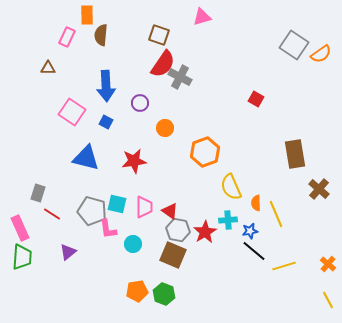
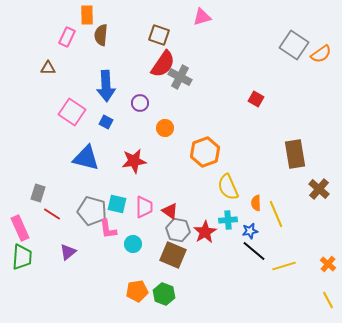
yellow semicircle at (231, 187): moved 3 px left
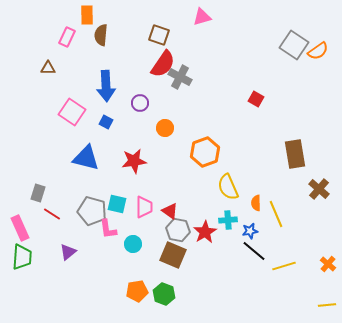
orange semicircle at (321, 54): moved 3 px left, 3 px up
yellow line at (328, 300): moved 1 px left, 5 px down; rotated 66 degrees counterclockwise
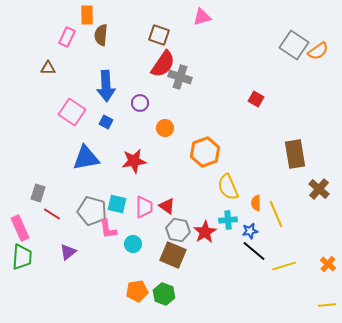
gray cross at (180, 77): rotated 10 degrees counterclockwise
blue triangle at (86, 158): rotated 24 degrees counterclockwise
red triangle at (170, 211): moved 3 px left, 5 px up
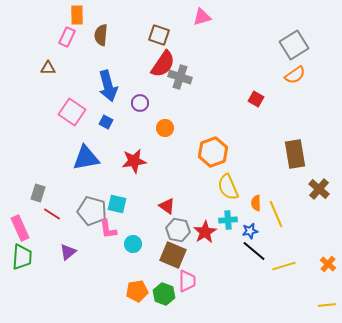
orange rectangle at (87, 15): moved 10 px left
gray square at (294, 45): rotated 24 degrees clockwise
orange semicircle at (318, 51): moved 23 px left, 24 px down
blue arrow at (106, 86): moved 2 px right; rotated 12 degrees counterclockwise
orange hexagon at (205, 152): moved 8 px right
pink trapezoid at (144, 207): moved 43 px right, 74 px down
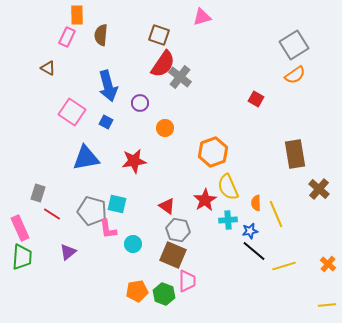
brown triangle at (48, 68): rotated 28 degrees clockwise
gray cross at (180, 77): rotated 20 degrees clockwise
red star at (205, 232): moved 32 px up
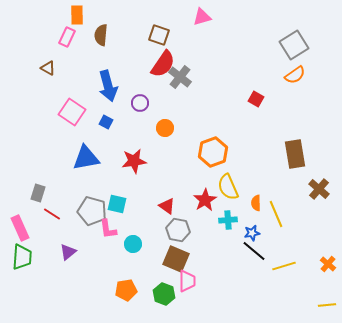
blue star at (250, 231): moved 2 px right, 2 px down
brown square at (173, 255): moved 3 px right, 4 px down
orange pentagon at (137, 291): moved 11 px left, 1 px up
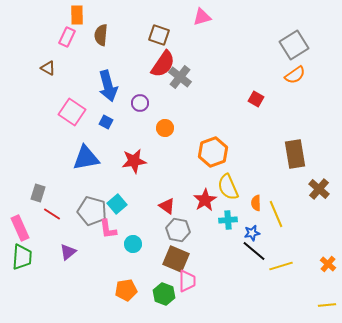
cyan square at (117, 204): rotated 36 degrees clockwise
yellow line at (284, 266): moved 3 px left
